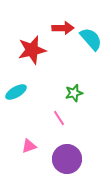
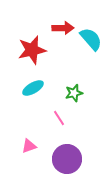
cyan ellipse: moved 17 px right, 4 px up
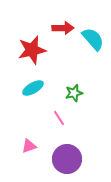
cyan semicircle: moved 2 px right
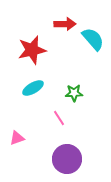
red arrow: moved 2 px right, 4 px up
green star: rotated 12 degrees clockwise
pink triangle: moved 12 px left, 8 px up
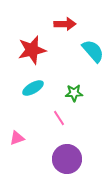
cyan semicircle: moved 12 px down
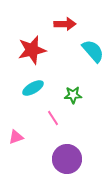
green star: moved 1 px left, 2 px down
pink line: moved 6 px left
pink triangle: moved 1 px left, 1 px up
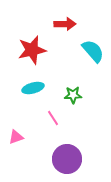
cyan ellipse: rotated 15 degrees clockwise
